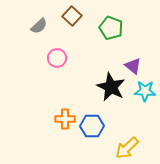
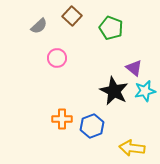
purple triangle: moved 1 px right, 2 px down
black star: moved 3 px right, 4 px down
cyan star: rotated 15 degrees counterclockwise
orange cross: moved 3 px left
blue hexagon: rotated 20 degrees counterclockwise
yellow arrow: moved 5 px right; rotated 50 degrees clockwise
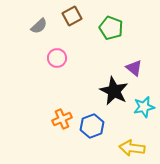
brown square: rotated 18 degrees clockwise
cyan star: moved 1 px left, 16 px down
orange cross: rotated 24 degrees counterclockwise
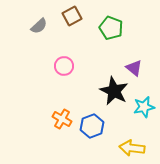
pink circle: moved 7 px right, 8 px down
orange cross: rotated 36 degrees counterclockwise
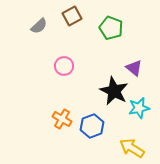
cyan star: moved 5 px left, 1 px down
yellow arrow: rotated 25 degrees clockwise
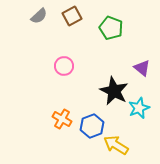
gray semicircle: moved 10 px up
purple triangle: moved 8 px right
cyan star: rotated 10 degrees counterclockwise
yellow arrow: moved 16 px left, 3 px up
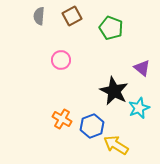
gray semicircle: rotated 138 degrees clockwise
pink circle: moved 3 px left, 6 px up
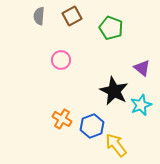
cyan star: moved 2 px right, 3 px up
yellow arrow: rotated 20 degrees clockwise
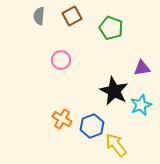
purple triangle: rotated 48 degrees counterclockwise
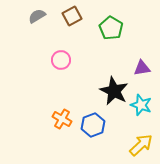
gray semicircle: moved 2 px left; rotated 54 degrees clockwise
green pentagon: rotated 10 degrees clockwise
cyan star: rotated 30 degrees counterclockwise
blue hexagon: moved 1 px right, 1 px up
yellow arrow: moved 25 px right; rotated 85 degrees clockwise
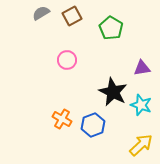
gray semicircle: moved 4 px right, 3 px up
pink circle: moved 6 px right
black star: moved 1 px left, 1 px down
